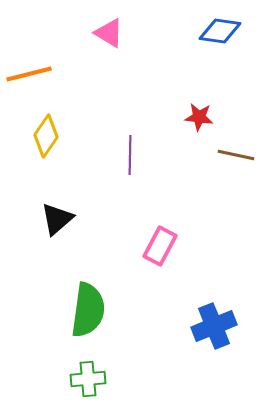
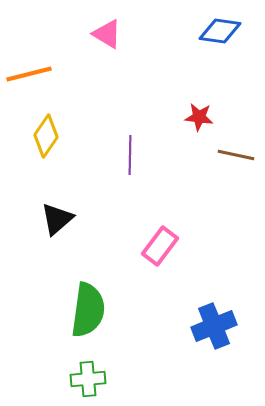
pink triangle: moved 2 px left, 1 px down
pink rectangle: rotated 9 degrees clockwise
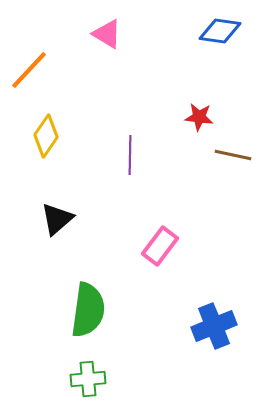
orange line: moved 4 px up; rotated 33 degrees counterclockwise
brown line: moved 3 px left
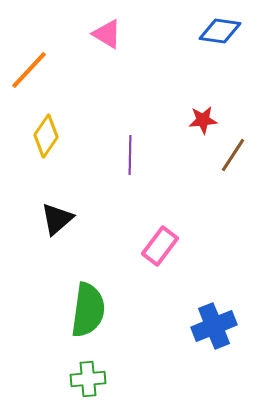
red star: moved 4 px right, 3 px down; rotated 12 degrees counterclockwise
brown line: rotated 69 degrees counterclockwise
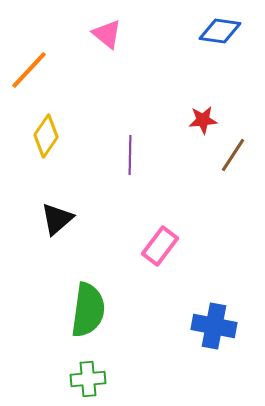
pink triangle: rotated 8 degrees clockwise
blue cross: rotated 33 degrees clockwise
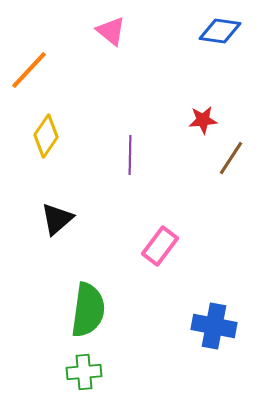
pink triangle: moved 4 px right, 3 px up
brown line: moved 2 px left, 3 px down
green cross: moved 4 px left, 7 px up
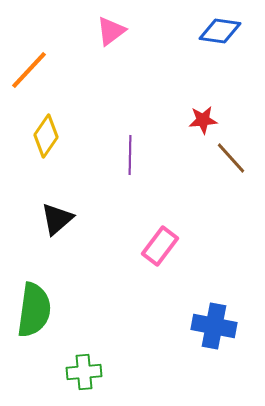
pink triangle: rotated 44 degrees clockwise
brown line: rotated 75 degrees counterclockwise
green semicircle: moved 54 px left
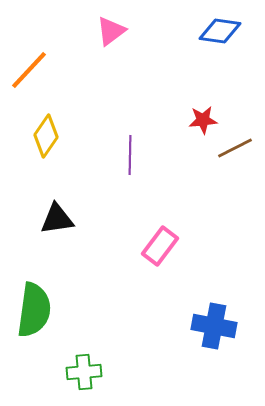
brown line: moved 4 px right, 10 px up; rotated 75 degrees counterclockwise
black triangle: rotated 33 degrees clockwise
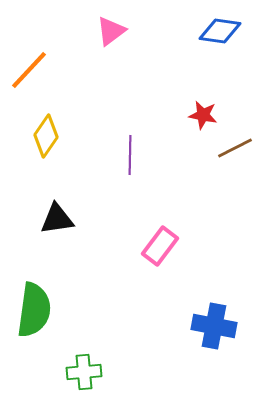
red star: moved 5 px up; rotated 16 degrees clockwise
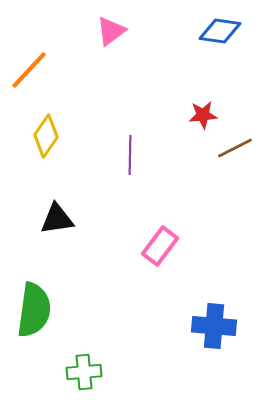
red star: rotated 16 degrees counterclockwise
blue cross: rotated 6 degrees counterclockwise
